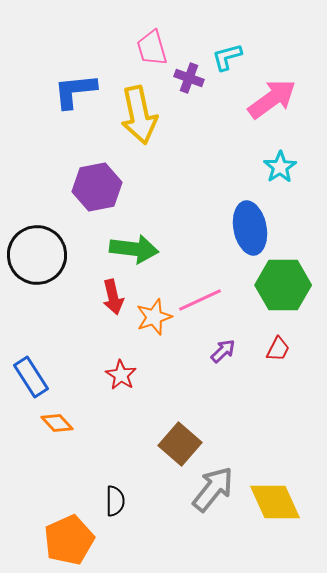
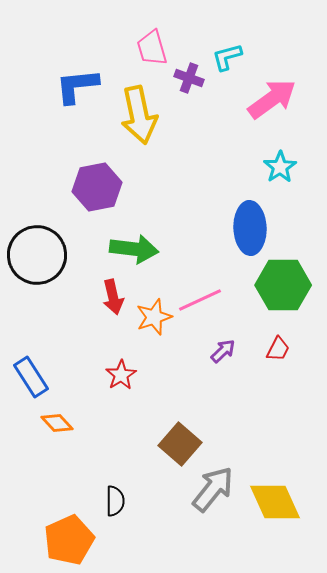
blue L-shape: moved 2 px right, 5 px up
blue ellipse: rotated 9 degrees clockwise
red star: rotated 8 degrees clockwise
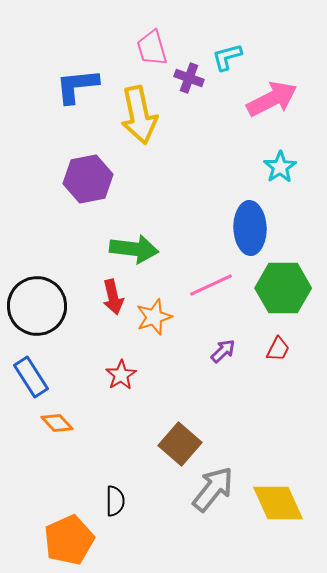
pink arrow: rotated 9 degrees clockwise
purple hexagon: moved 9 px left, 8 px up
black circle: moved 51 px down
green hexagon: moved 3 px down
pink line: moved 11 px right, 15 px up
yellow diamond: moved 3 px right, 1 px down
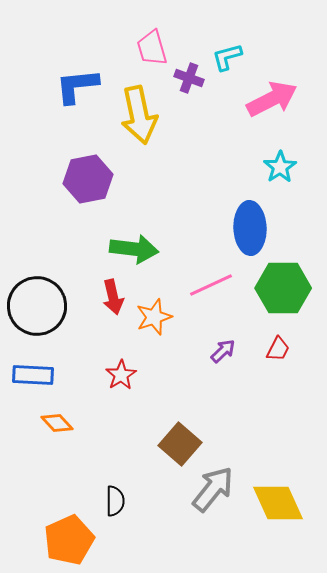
blue rectangle: moved 2 px right, 2 px up; rotated 54 degrees counterclockwise
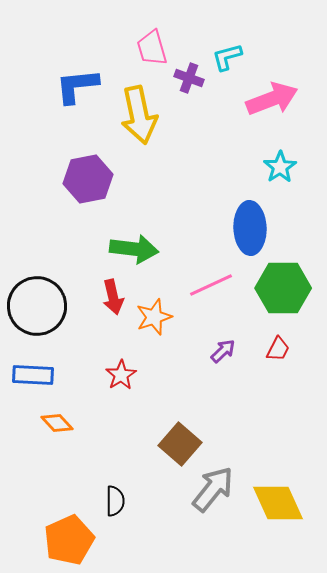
pink arrow: rotated 6 degrees clockwise
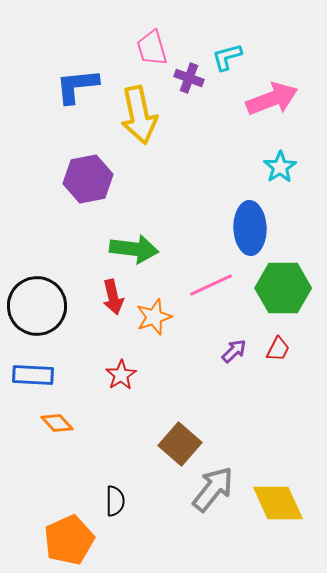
purple arrow: moved 11 px right
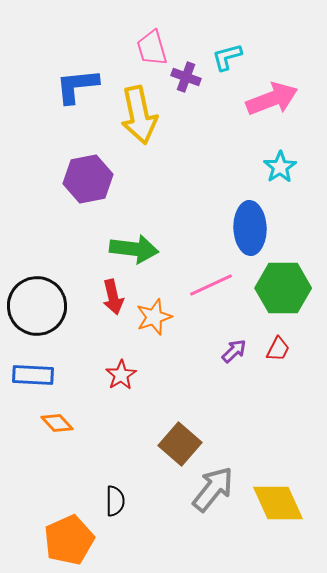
purple cross: moved 3 px left, 1 px up
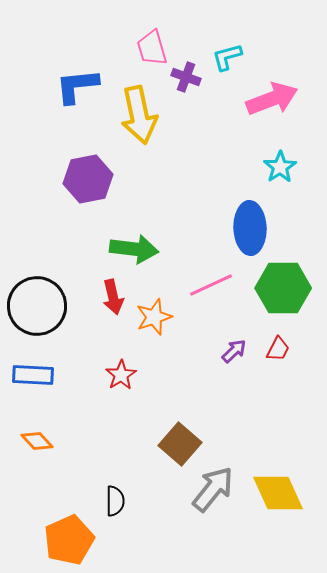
orange diamond: moved 20 px left, 18 px down
yellow diamond: moved 10 px up
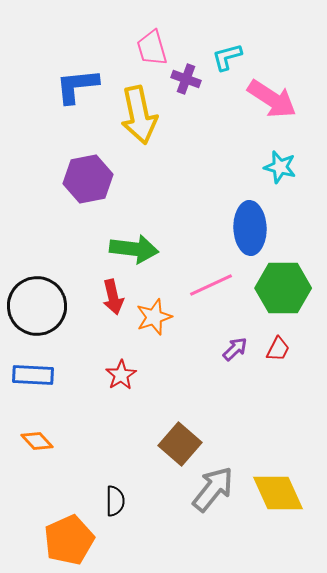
purple cross: moved 2 px down
pink arrow: rotated 54 degrees clockwise
cyan star: rotated 24 degrees counterclockwise
purple arrow: moved 1 px right, 2 px up
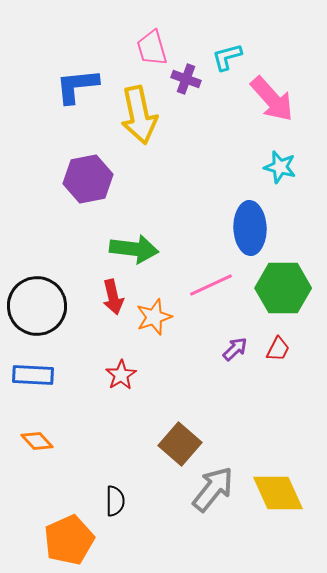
pink arrow: rotated 15 degrees clockwise
